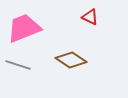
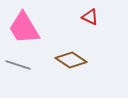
pink trapezoid: rotated 99 degrees counterclockwise
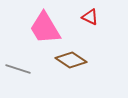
pink trapezoid: moved 21 px right
gray line: moved 4 px down
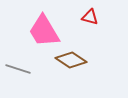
red triangle: rotated 12 degrees counterclockwise
pink trapezoid: moved 1 px left, 3 px down
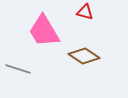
red triangle: moved 5 px left, 5 px up
brown diamond: moved 13 px right, 4 px up
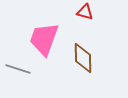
pink trapezoid: moved 8 px down; rotated 51 degrees clockwise
brown diamond: moved 1 px left, 2 px down; rotated 56 degrees clockwise
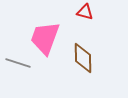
pink trapezoid: moved 1 px right, 1 px up
gray line: moved 6 px up
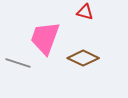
brown diamond: rotated 64 degrees counterclockwise
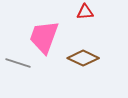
red triangle: rotated 18 degrees counterclockwise
pink trapezoid: moved 1 px left, 1 px up
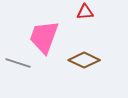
brown diamond: moved 1 px right, 2 px down
